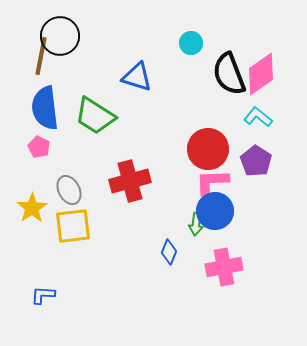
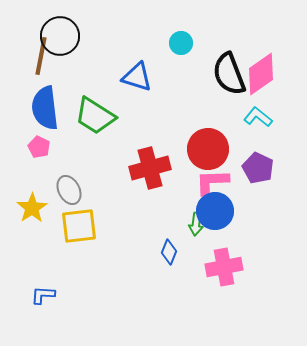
cyan circle: moved 10 px left
purple pentagon: moved 2 px right, 7 px down; rotated 8 degrees counterclockwise
red cross: moved 20 px right, 13 px up
yellow square: moved 6 px right
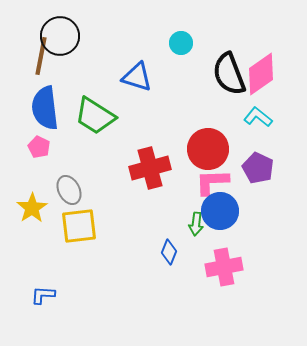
blue circle: moved 5 px right
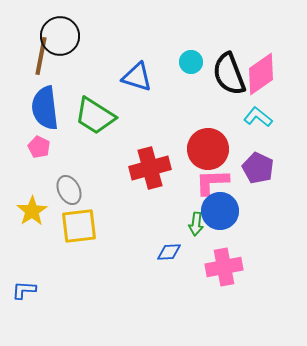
cyan circle: moved 10 px right, 19 px down
yellow star: moved 3 px down
blue diamond: rotated 65 degrees clockwise
blue L-shape: moved 19 px left, 5 px up
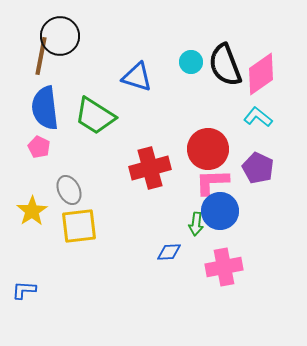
black semicircle: moved 4 px left, 9 px up
